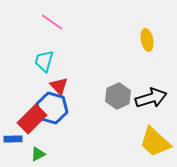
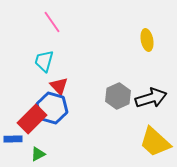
pink line: rotated 20 degrees clockwise
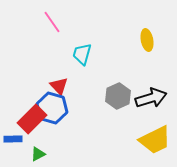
cyan trapezoid: moved 38 px right, 7 px up
yellow trapezoid: moved 2 px up; rotated 68 degrees counterclockwise
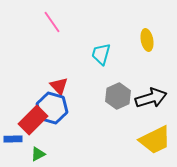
cyan trapezoid: moved 19 px right
red rectangle: moved 1 px right, 1 px down
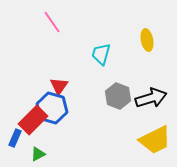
red triangle: rotated 18 degrees clockwise
gray hexagon: rotated 15 degrees counterclockwise
blue rectangle: moved 2 px right, 1 px up; rotated 66 degrees counterclockwise
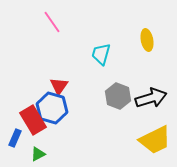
red rectangle: rotated 76 degrees counterclockwise
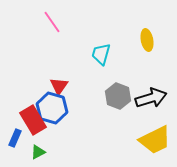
green triangle: moved 2 px up
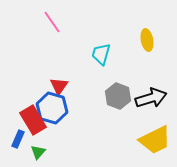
blue rectangle: moved 3 px right, 1 px down
green triangle: rotated 21 degrees counterclockwise
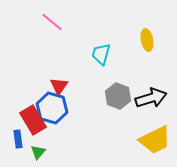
pink line: rotated 15 degrees counterclockwise
blue rectangle: rotated 30 degrees counterclockwise
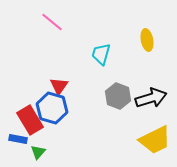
red rectangle: moved 3 px left
blue rectangle: rotated 72 degrees counterclockwise
